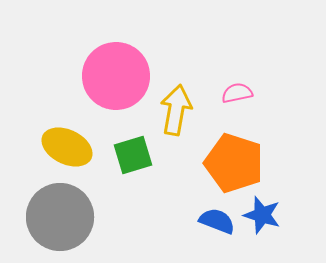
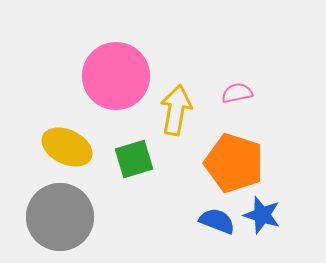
green square: moved 1 px right, 4 px down
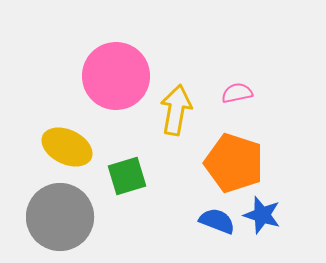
green square: moved 7 px left, 17 px down
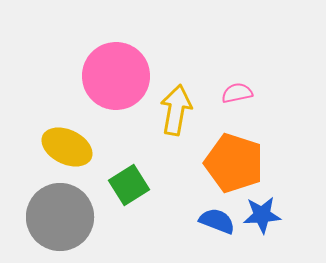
green square: moved 2 px right, 9 px down; rotated 15 degrees counterclockwise
blue star: rotated 21 degrees counterclockwise
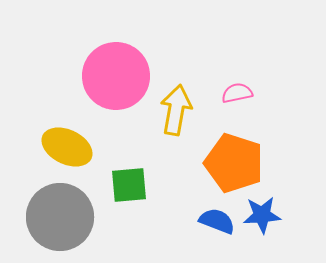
green square: rotated 27 degrees clockwise
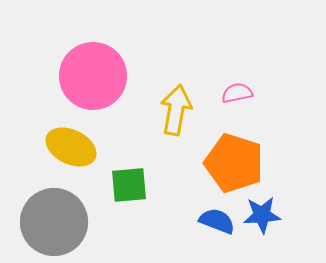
pink circle: moved 23 px left
yellow ellipse: moved 4 px right
gray circle: moved 6 px left, 5 px down
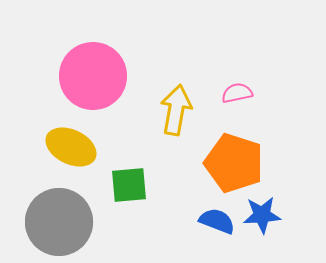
gray circle: moved 5 px right
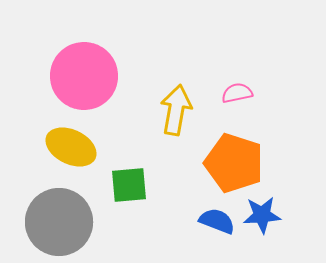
pink circle: moved 9 px left
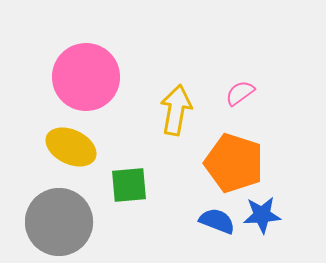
pink circle: moved 2 px right, 1 px down
pink semicircle: moved 3 px right; rotated 24 degrees counterclockwise
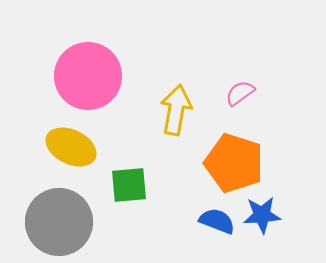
pink circle: moved 2 px right, 1 px up
